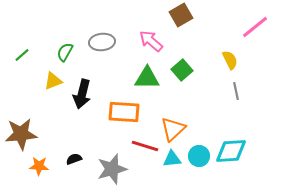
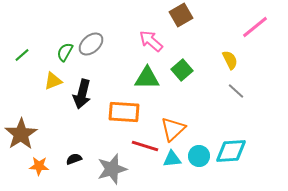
gray ellipse: moved 11 px left, 2 px down; rotated 35 degrees counterclockwise
gray line: rotated 36 degrees counterclockwise
brown star: rotated 28 degrees counterclockwise
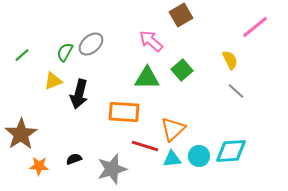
black arrow: moved 3 px left
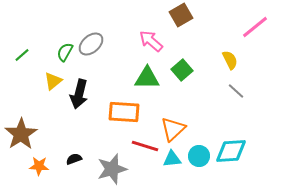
yellow triangle: rotated 18 degrees counterclockwise
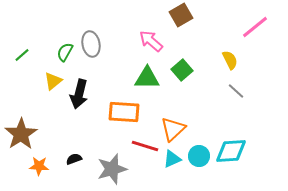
gray ellipse: rotated 60 degrees counterclockwise
cyan triangle: rotated 18 degrees counterclockwise
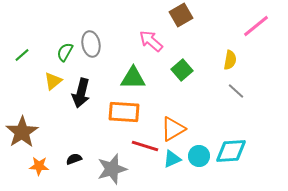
pink line: moved 1 px right, 1 px up
yellow semicircle: rotated 36 degrees clockwise
green triangle: moved 14 px left
black arrow: moved 2 px right, 1 px up
orange triangle: rotated 12 degrees clockwise
brown star: moved 1 px right, 2 px up
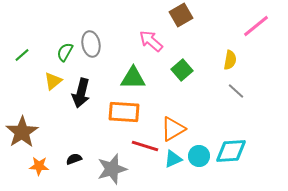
cyan triangle: moved 1 px right
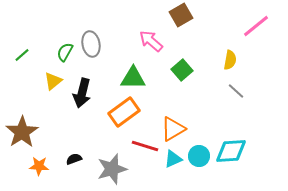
black arrow: moved 1 px right
orange rectangle: rotated 40 degrees counterclockwise
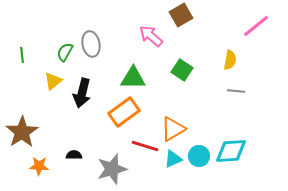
pink arrow: moved 5 px up
green line: rotated 56 degrees counterclockwise
green square: rotated 15 degrees counterclockwise
gray line: rotated 36 degrees counterclockwise
black semicircle: moved 4 px up; rotated 21 degrees clockwise
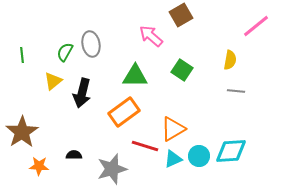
green triangle: moved 2 px right, 2 px up
